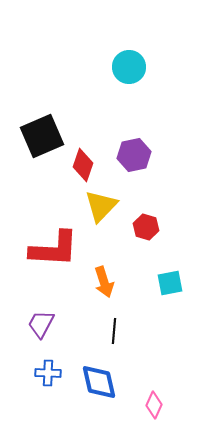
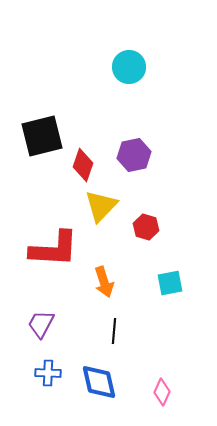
black square: rotated 9 degrees clockwise
pink diamond: moved 8 px right, 13 px up
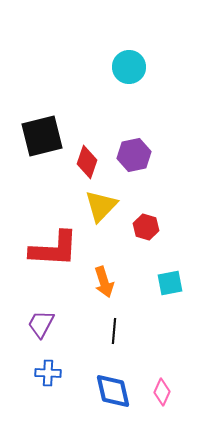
red diamond: moved 4 px right, 3 px up
blue diamond: moved 14 px right, 9 px down
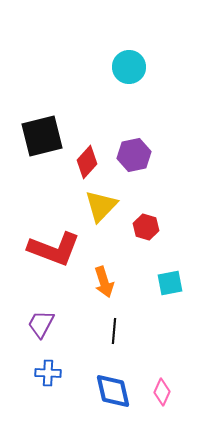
red diamond: rotated 24 degrees clockwise
red L-shape: rotated 18 degrees clockwise
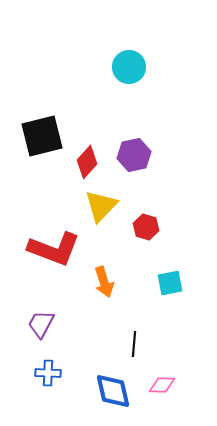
black line: moved 20 px right, 13 px down
pink diamond: moved 7 px up; rotated 68 degrees clockwise
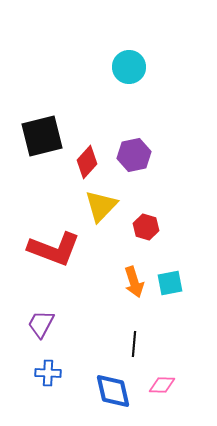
orange arrow: moved 30 px right
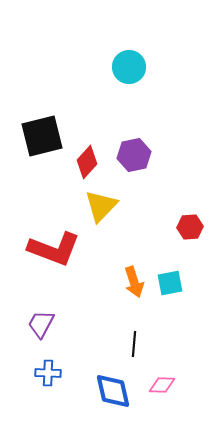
red hexagon: moved 44 px right; rotated 20 degrees counterclockwise
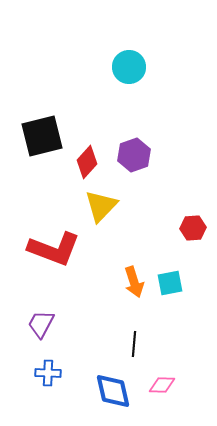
purple hexagon: rotated 8 degrees counterclockwise
red hexagon: moved 3 px right, 1 px down
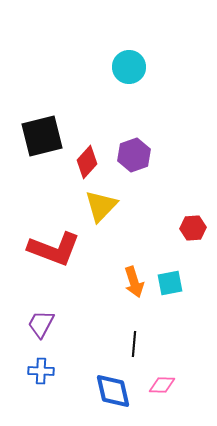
blue cross: moved 7 px left, 2 px up
